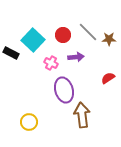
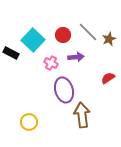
brown star: rotated 24 degrees counterclockwise
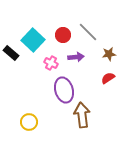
brown star: moved 15 px down; rotated 16 degrees clockwise
black rectangle: rotated 14 degrees clockwise
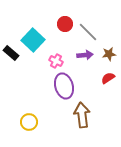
red circle: moved 2 px right, 11 px up
purple arrow: moved 9 px right, 2 px up
pink cross: moved 5 px right, 2 px up
purple ellipse: moved 4 px up
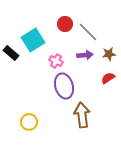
cyan square: rotated 15 degrees clockwise
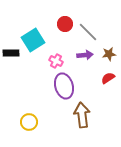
black rectangle: rotated 42 degrees counterclockwise
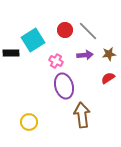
red circle: moved 6 px down
gray line: moved 1 px up
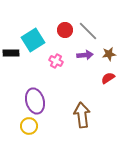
purple ellipse: moved 29 px left, 15 px down
yellow circle: moved 4 px down
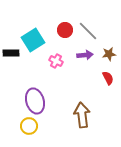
red semicircle: rotated 96 degrees clockwise
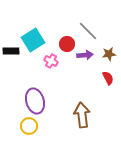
red circle: moved 2 px right, 14 px down
black rectangle: moved 2 px up
pink cross: moved 5 px left
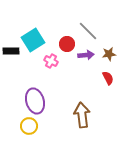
purple arrow: moved 1 px right
